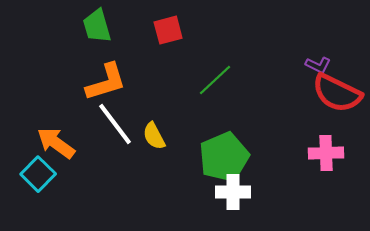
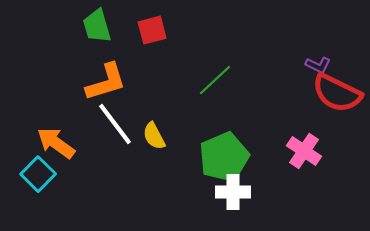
red square: moved 16 px left
pink cross: moved 22 px left, 2 px up; rotated 36 degrees clockwise
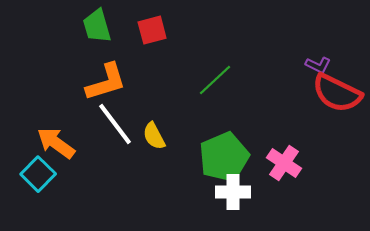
pink cross: moved 20 px left, 12 px down
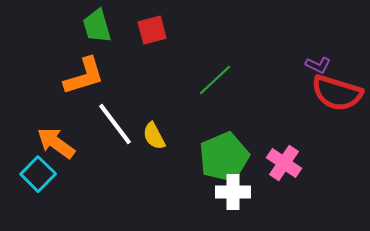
orange L-shape: moved 22 px left, 6 px up
red semicircle: rotated 9 degrees counterclockwise
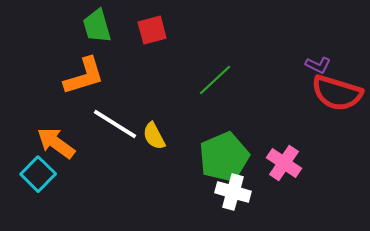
white line: rotated 21 degrees counterclockwise
white cross: rotated 16 degrees clockwise
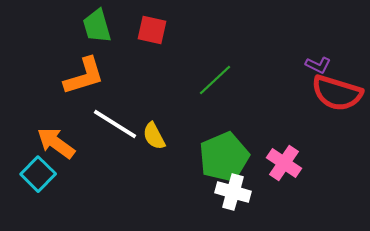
red square: rotated 28 degrees clockwise
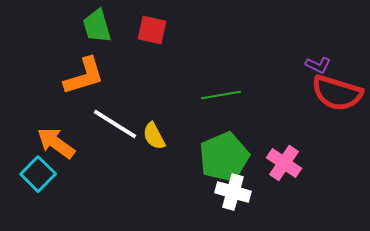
green line: moved 6 px right, 15 px down; rotated 33 degrees clockwise
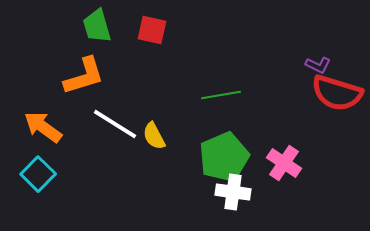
orange arrow: moved 13 px left, 16 px up
white cross: rotated 8 degrees counterclockwise
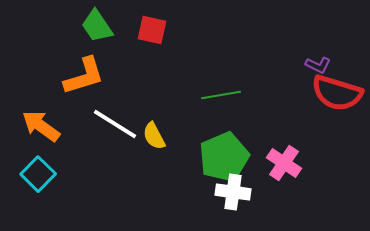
green trapezoid: rotated 18 degrees counterclockwise
orange arrow: moved 2 px left, 1 px up
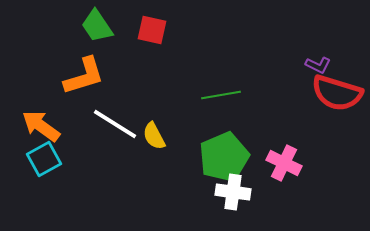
pink cross: rotated 8 degrees counterclockwise
cyan square: moved 6 px right, 15 px up; rotated 16 degrees clockwise
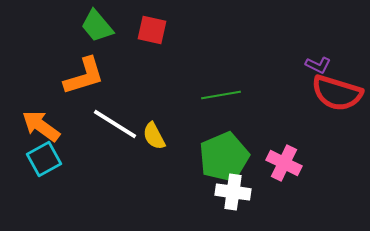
green trapezoid: rotated 6 degrees counterclockwise
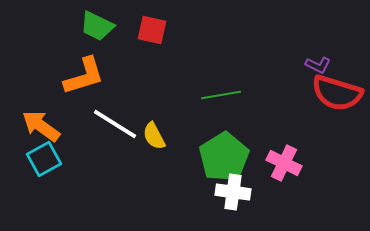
green trapezoid: rotated 24 degrees counterclockwise
green pentagon: rotated 9 degrees counterclockwise
